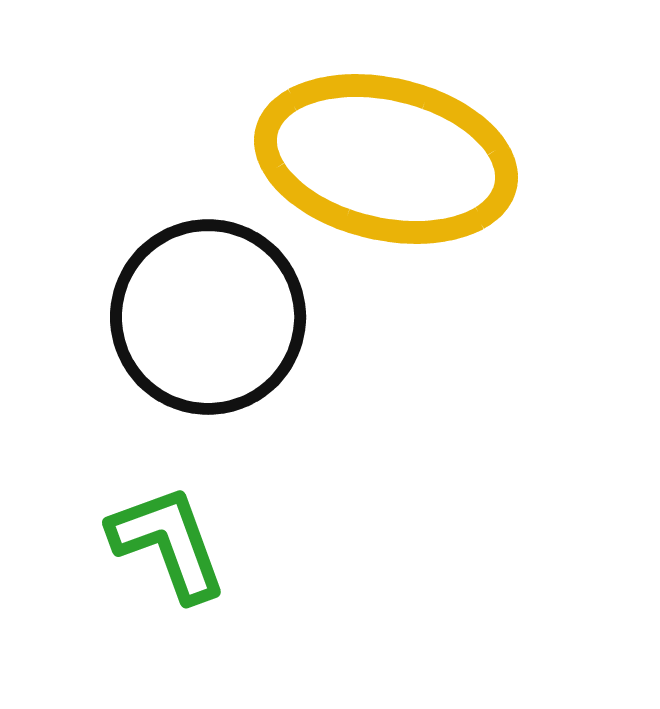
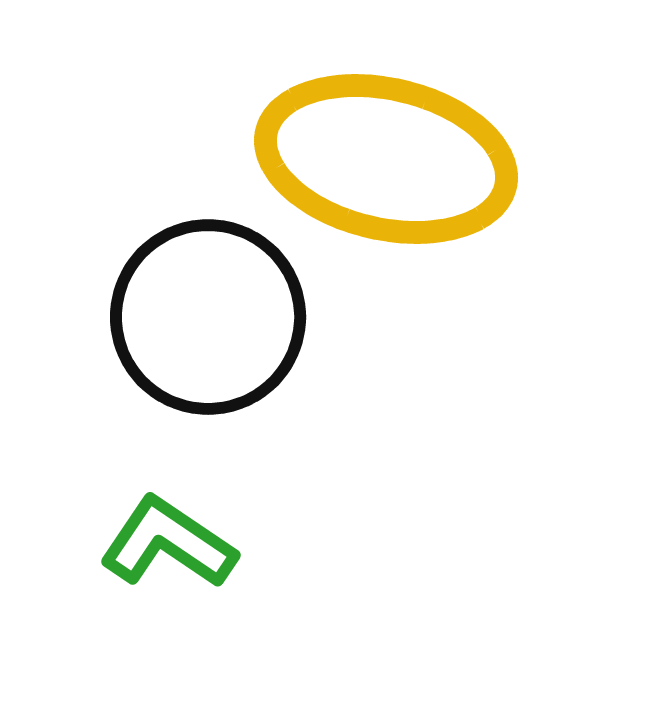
green L-shape: rotated 36 degrees counterclockwise
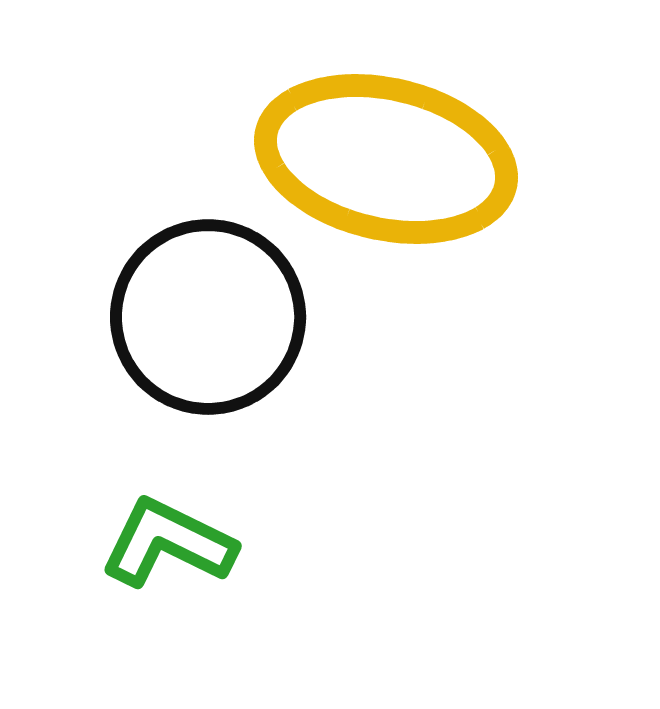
green L-shape: rotated 8 degrees counterclockwise
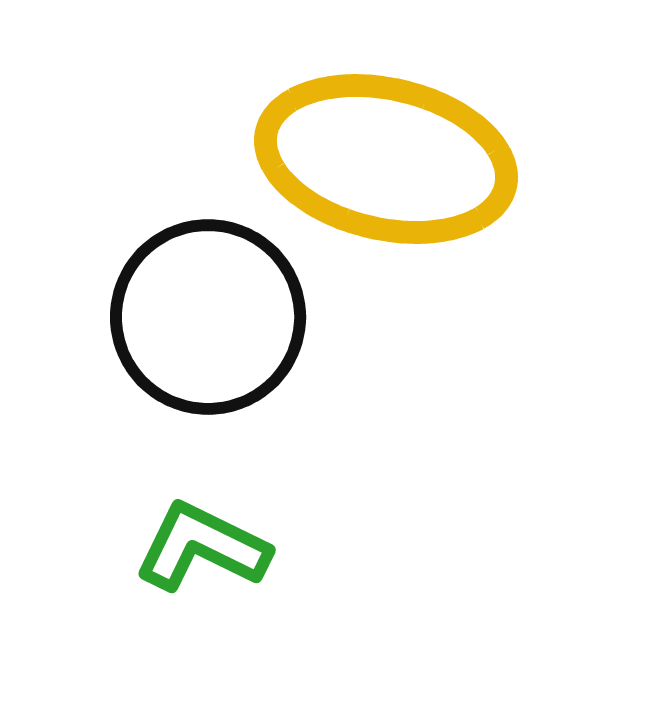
green L-shape: moved 34 px right, 4 px down
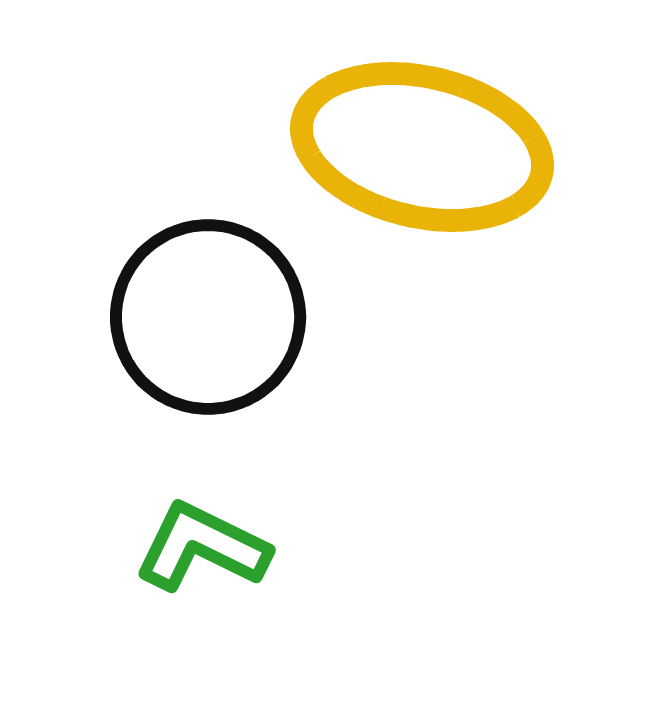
yellow ellipse: moved 36 px right, 12 px up
